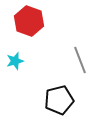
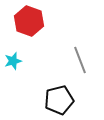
cyan star: moved 2 px left
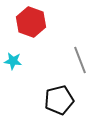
red hexagon: moved 2 px right, 1 px down
cyan star: rotated 24 degrees clockwise
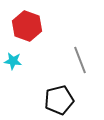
red hexagon: moved 4 px left, 4 px down
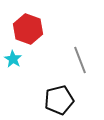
red hexagon: moved 1 px right, 3 px down
cyan star: moved 2 px up; rotated 24 degrees clockwise
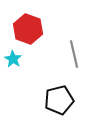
gray line: moved 6 px left, 6 px up; rotated 8 degrees clockwise
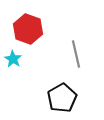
gray line: moved 2 px right
black pentagon: moved 3 px right, 2 px up; rotated 16 degrees counterclockwise
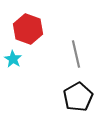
black pentagon: moved 16 px right, 1 px up
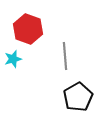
gray line: moved 11 px left, 2 px down; rotated 8 degrees clockwise
cyan star: rotated 24 degrees clockwise
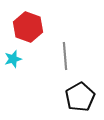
red hexagon: moved 2 px up
black pentagon: moved 2 px right
